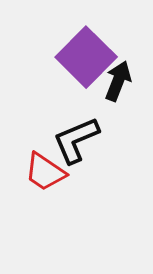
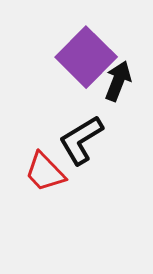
black L-shape: moved 5 px right; rotated 8 degrees counterclockwise
red trapezoid: rotated 12 degrees clockwise
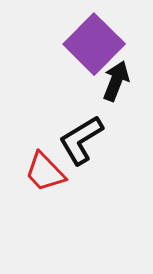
purple square: moved 8 px right, 13 px up
black arrow: moved 2 px left
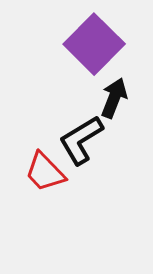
black arrow: moved 2 px left, 17 px down
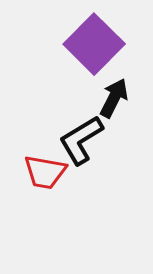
black arrow: rotated 6 degrees clockwise
red trapezoid: rotated 36 degrees counterclockwise
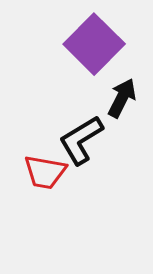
black arrow: moved 8 px right
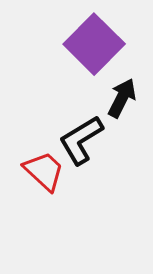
red trapezoid: moved 1 px left, 1 px up; rotated 147 degrees counterclockwise
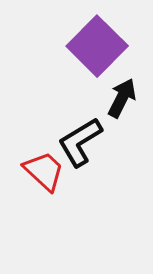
purple square: moved 3 px right, 2 px down
black L-shape: moved 1 px left, 2 px down
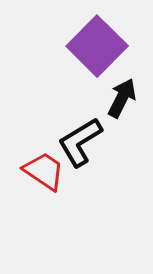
red trapezoid: rotated 9 degrees counterclockwise
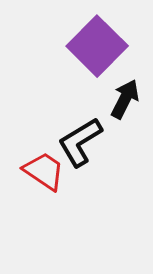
black arrow: moved 3 px right, 1 px down
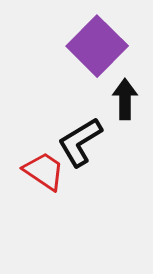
black arrow: rotated 27 degrees counterclockwise
